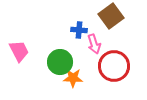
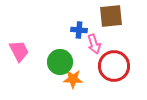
brown square: rotated 30 degrees clockwise
orange star: moved 1 px down
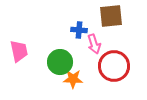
pink trapezoid: rotated 15 degrees clockwise
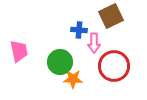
brown square: rotated 20 degrees counterclockwise
pink arrow: moved 1 px up; rotated 18 degrees clockwise
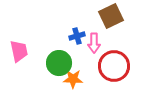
blue cross: moved 2 px left, 6 px down; rotated 21 degrees counterclockwise
green circle: moved 1 px left, 1 px down
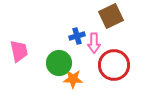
red circle: moved 1 px up
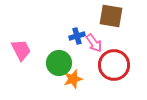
brown square: rotated 35 degrees clockwise
pink arrow: rotated 36 degrees counterclockwise
pink trapezoid: moved 2 px right, 1 px up; rotated 15 degrees counterclockwise
orange star: rotated 18 degrees counterclockwise
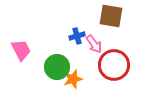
pink arrow: moved 1 px down
green circle: moved 2 px left, 4 px down
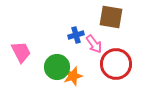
brown square: moved 1 px down
blue cross: moved 1 px left, 1 px up
pink trapezoid: moved 2 px down
red circle: moved 2 px right, 1 px up
orange star: moved 3 px up
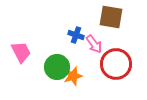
blue cross: rotated 35 degrees clockwise
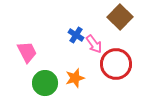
brown square: moved 9 px right; rotated 35 degrees clockwise
blue cross: rotated 14 degrees clockwise
pink trapezoid: moved 6 px right
green circle: moved 12 px left, 16 px down
orange star: moved 2 px right, 2 px down
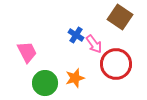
brown square: rotated 10 degrees counterclockwise
